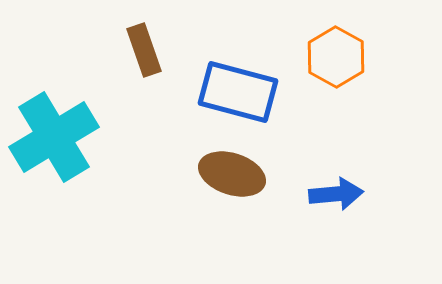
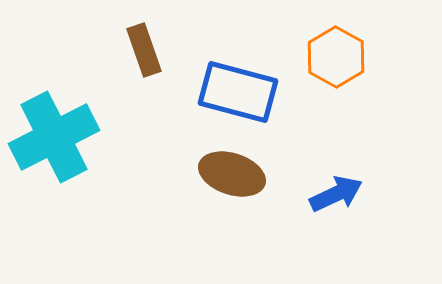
cyan cross: rotated 4 degrees clockwise
blue arrow: rotated 20 degrees counterclockwise
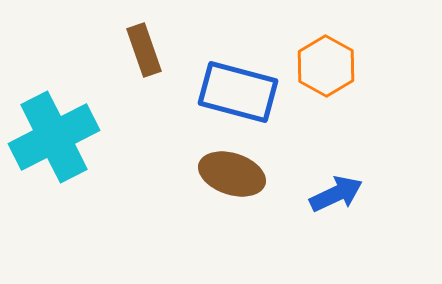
orange hexagon: moved 10 px left, 9 px down
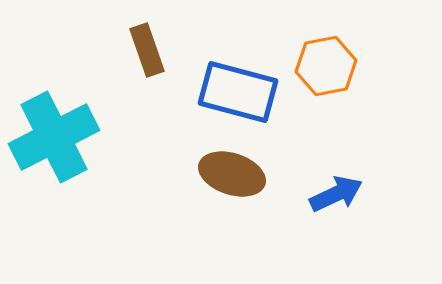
brown rectangle: moved 3 px right
orange hexagon: rotated 20 degrees clockwise
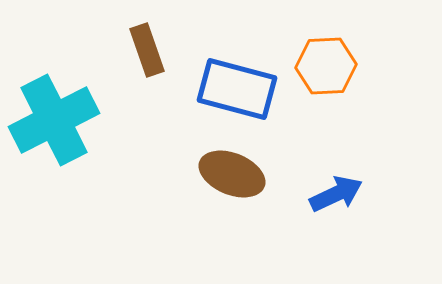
orange hexagon: rotated 8 degrees clockwise
blue rectangle: moved 1 px left, 3 px up
cyan cross: moved 17 px up
brown ellipse: rotated 4 degrees clockwise
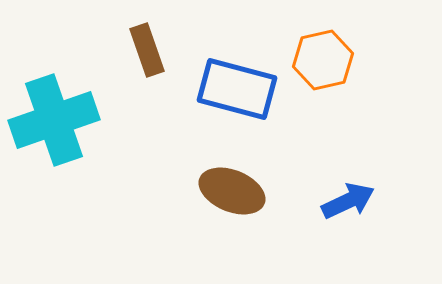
orange hexagon: moved 3 px left, 6 px up; rotated 10 degrees counterclockwise
cyan cross: rotated 8 degrees clockwise
brown ellipse: moved 17 px down
blue arrow: moved 12 px right, 7 px down
